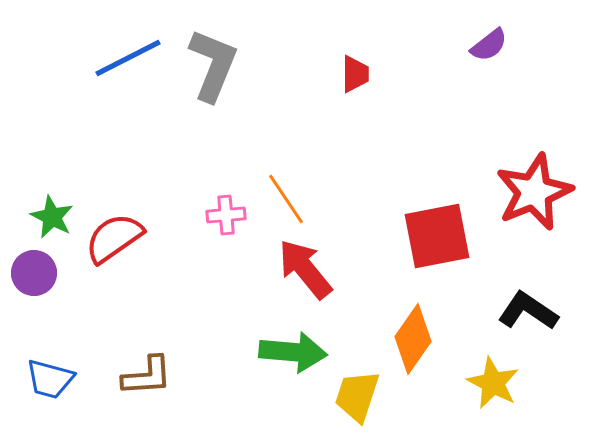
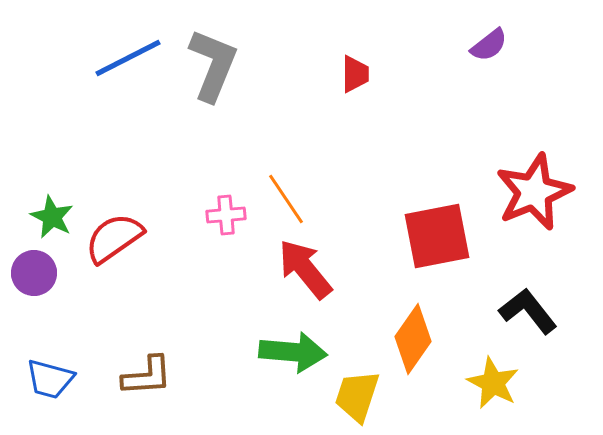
black L-shape: rotated 18 degrees clockwise
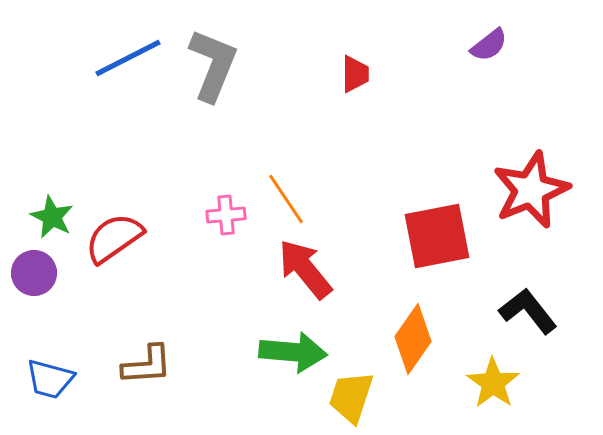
red star: moved 3 px left, 2 px up
brown L-shape: moved 11 px up
yellow star: rotated 8 degrees clockwise
yellow trapezoid: moved 6 px left, 1 px down
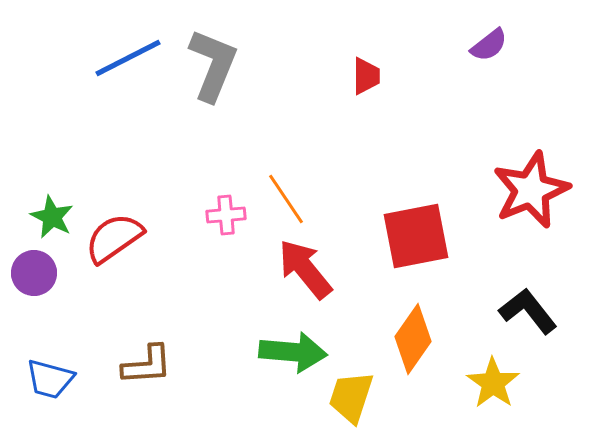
red trapezoid: moved 11 px right, 2 px down
red square: moved 21 px left
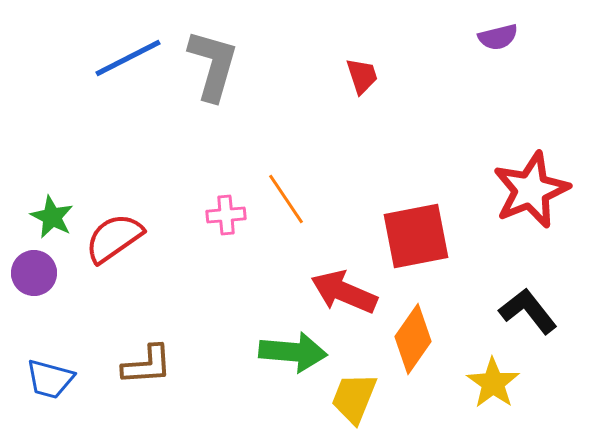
purple semicircle: moved 9 px right, 8 px up; rotated 24 degrees clockwise
gray L-shape: rotated 6 degrees counterclockwise
red trapezoid: moved 4 px left; rotated 18 degrees counterclockwise
red arrow: moved 39 px right, 23 px down; rotated 28 degrees counterclockwise
yellow trapezoid: moved 3 px right, 1 px down; rotated 4 degrees clockwise
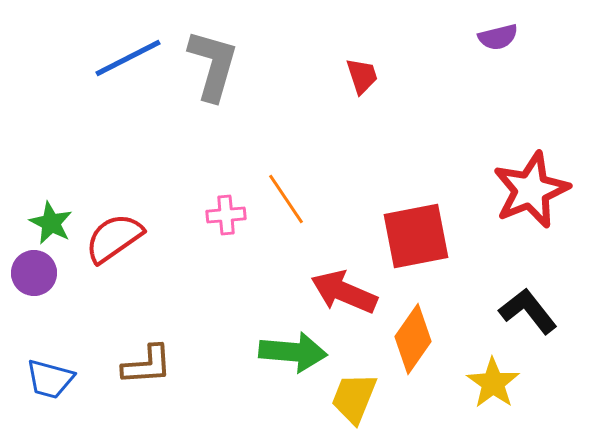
green star: moved 1 px left, 6 px down
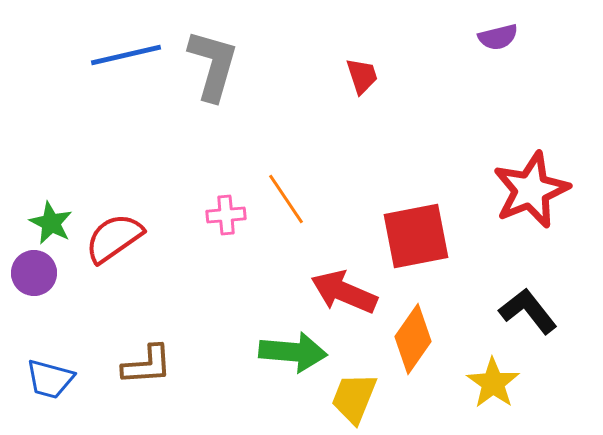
blue line: moved 2 px left, 3 px up; rotated 14 degrees clockwise
